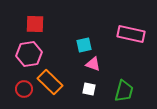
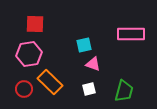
pink rectangle: rotated 12 degrees counterclockwise
white square: rotated 24 degrees counterclockwise
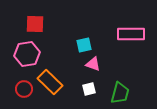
pink hexagon: moved 2 px left
green trapezoid: moved 4 px left, 2 px down
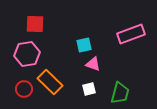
pink rectangle: rotated 20 degrees counterclockwise
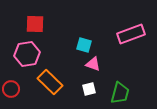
cyan square: rotated 28 degrees clockwise
red circle: moved 13 px left
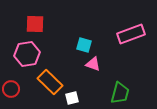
white square: moved 17 px left, 9 px down
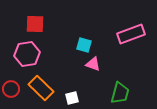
orange rectangle: moved 9 px left, 6 px down
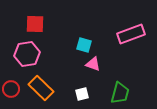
white square: moved 10 px right, 4 px up
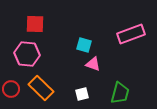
pink hexagon: rotated 15 degrees clockwise
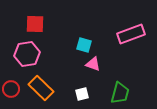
pink hexagon: rotated 15 degrees counterclockwise
